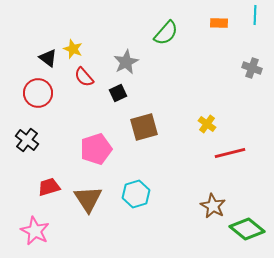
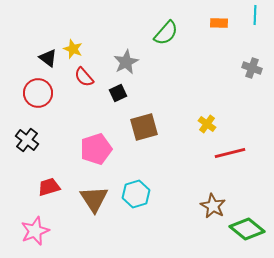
brown triangle: moved 6 px right
pink star: rotated 24 degrees clockwise
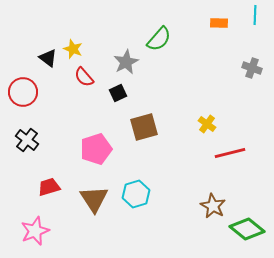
green semicircle: moved 7 px left, 6 px down
red circle: moved 15 px left, 1 px up
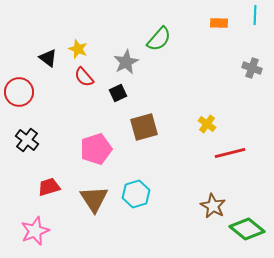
yellow star: moved 5 px right
red circle: moved 4 px left
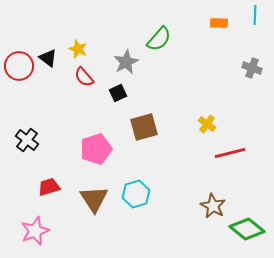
red circle: moved 26 px up
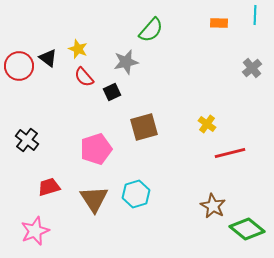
green semicircle: moved 8 px left, 9 px up
gray star: rotated 15 degrees clockwise
gray cross: rotated 30 degrees clockwise
black square: moved 6 px left, 1 px up
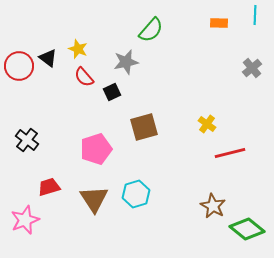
pink star: moved 10 px left, 11 px up
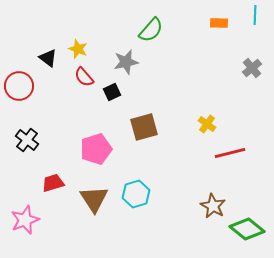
red circle: moved 20 px down
red trapezoid: moved 4 px right, 4 px up
